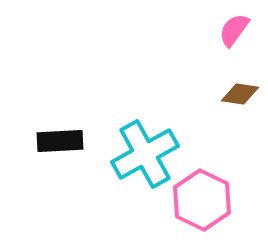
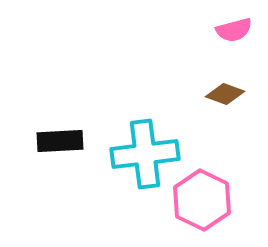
pink semicircle: rotated 141 degrees counterclockwise
brown diamond: moved 15 px left; rotated 12 degrees clockwise
cyan cross: rotated 22 degrees clockwise
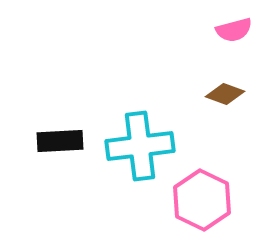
cyan cross: moved 5 px left, 8 px up
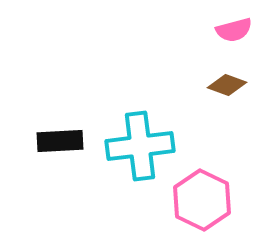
brown diamond: moved 2 px right, 9 px up
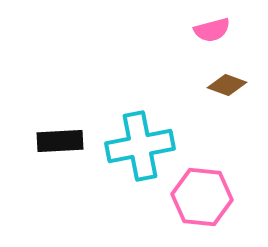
pink semicircle: moved 22 px left
cyan cross: rotated 4 degrees counterclockwise
pink hexagon: moved 3 px up; rotated 20 degrees counterclockwise
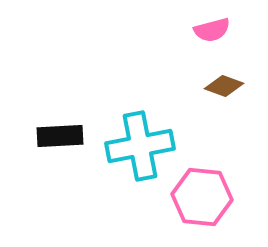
brown diamond: moved 3 px left, 1 px down
black rectangle: moved 5 px up
